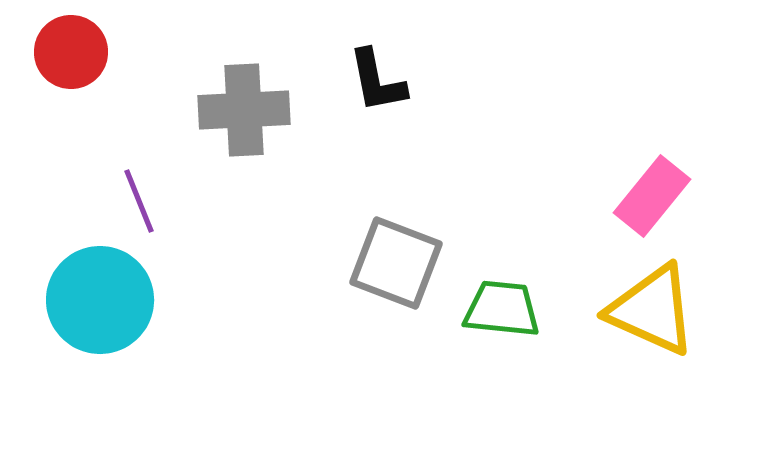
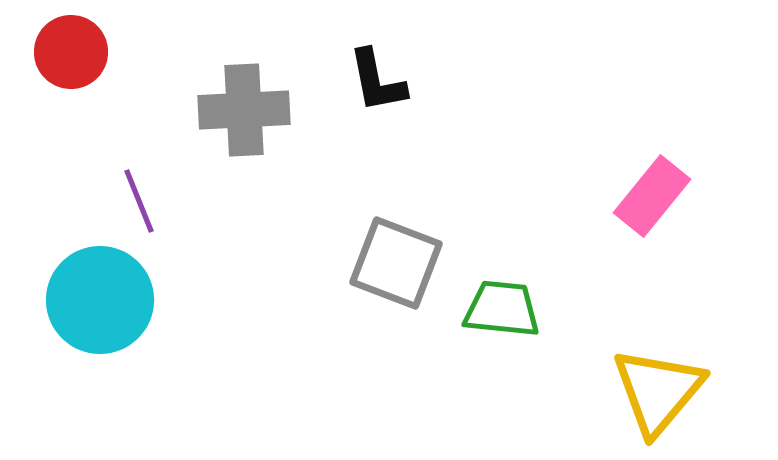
yellow triangle: moved 6 px right, 81 px down; rotated 46 degrees clockwise
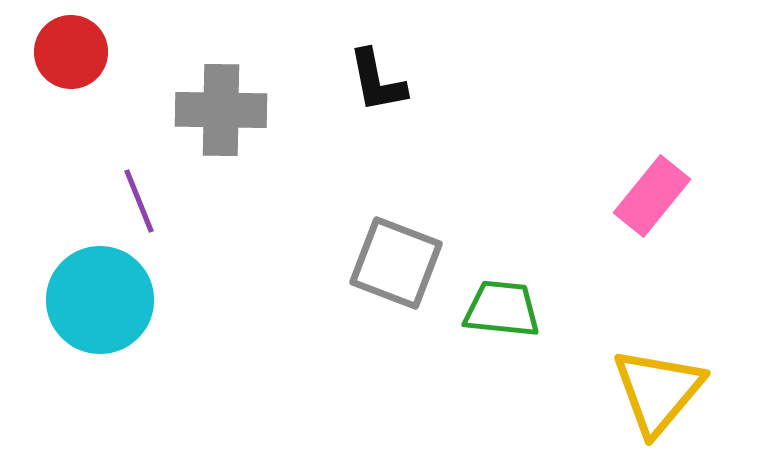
gray cross: moved 23 px left; rotated 4 degrees clockwise
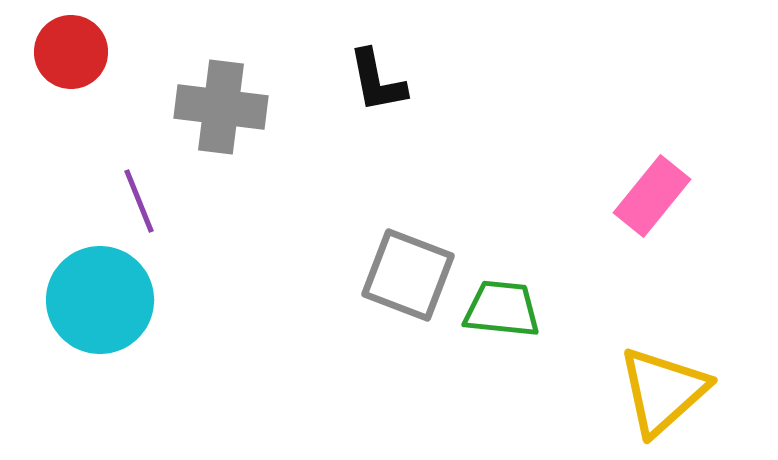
gray cross: moved 3 px up; rotated 6 degrees clockwise
gray square: moved 12 px right, 12 px down
yellow triangle: moved 5 px right; rotated 8 degrees clockwise
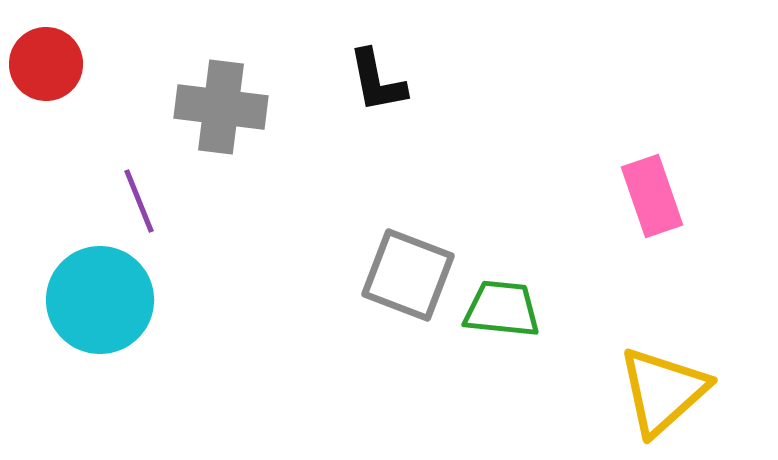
red circle: moved 25 px left, 12 px down
pink rectangle: rotated 58 degrees counterclockwise
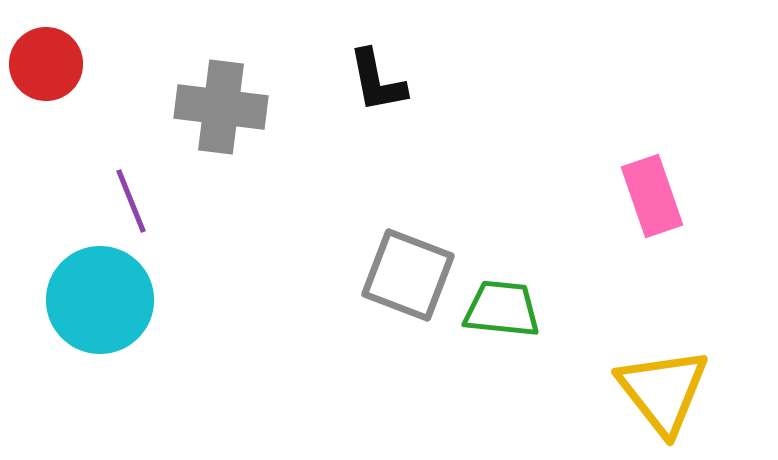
purple line: moved 8 px left
yellow triangle: rotated 26 degrees counterclockwise
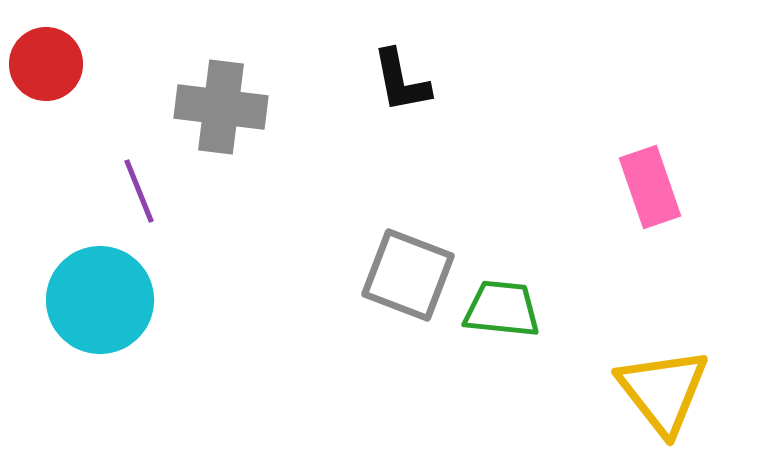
black L-shape: moved 24 px right
pink rectangle: moved 2 px left, 9 px up
purple line: moved 8 px right, 10 px up
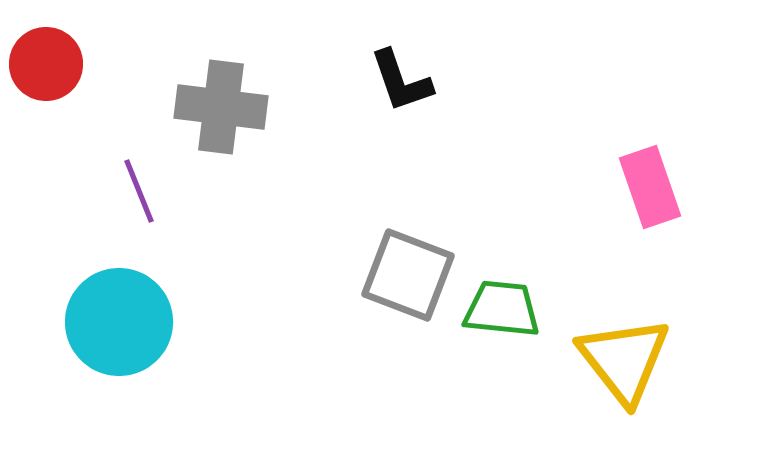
black L-shape: rotated 8 degrees counterclockwise
cyan circle: moved 19 px right, 22 px down
yellow triangle: moved 39 px left, 31 px up
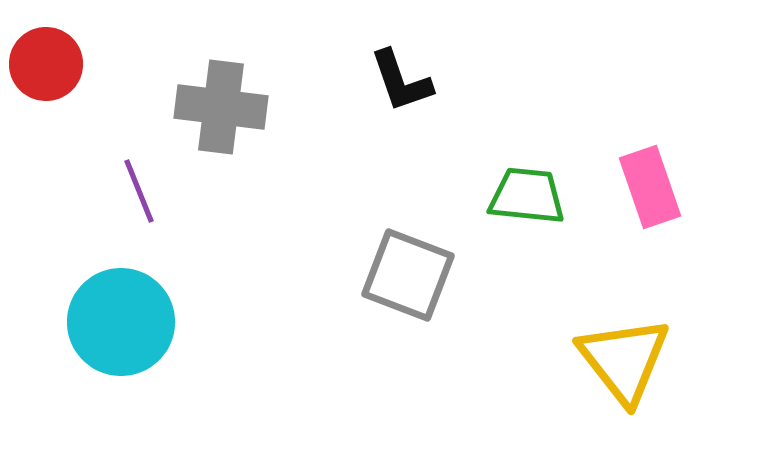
green trapezoid: moved 25 px right, 113 px up
cyan circle: moved 2 px right
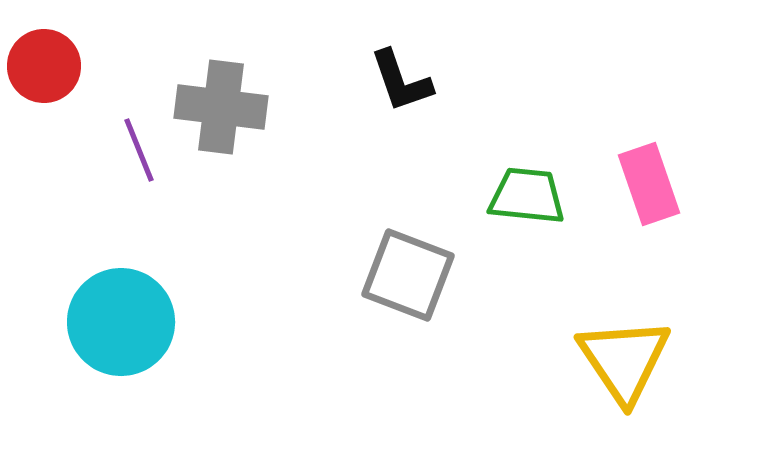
red circle: moved 2 px left, 2 px down
pink rectangle: moved 1 px left, 3 px up
purple line: moved 41 px up
yellow triangle: rotated 4 degrees clockwise
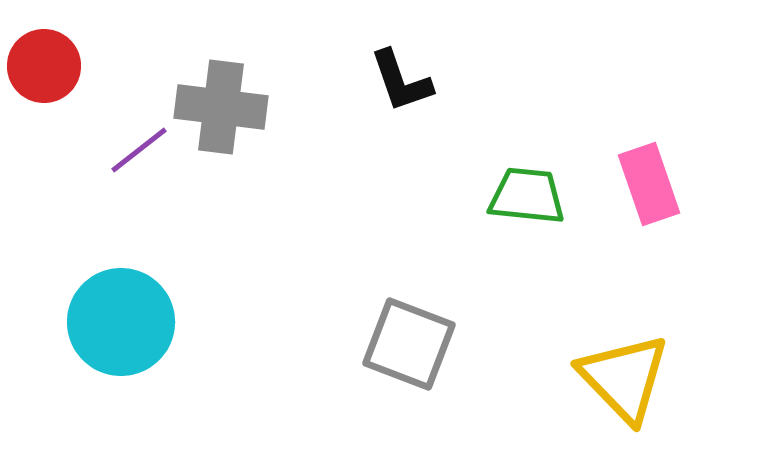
purple line: rotated 74 degrees clockwise
gray square: moved 1 px right, 69 px down
yellow triangle: moved 18 px down; rotated 10 degrees counterclockwise
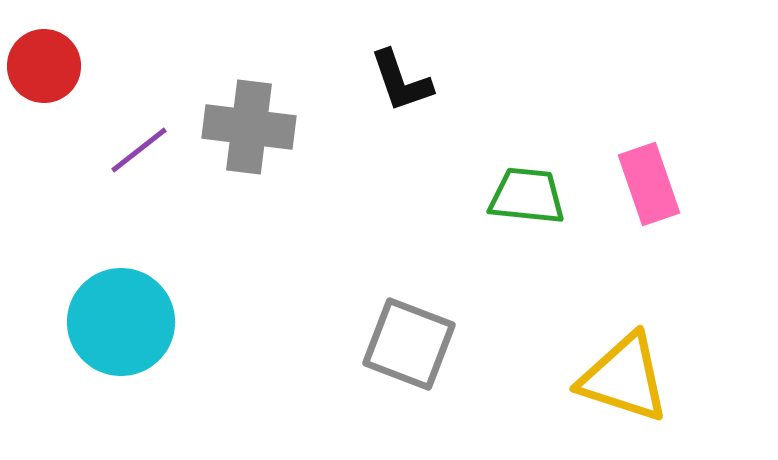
gray cross: moved 28 px right, 20 px down
yellow triangle: rotated 28 degrees counterclockwise
